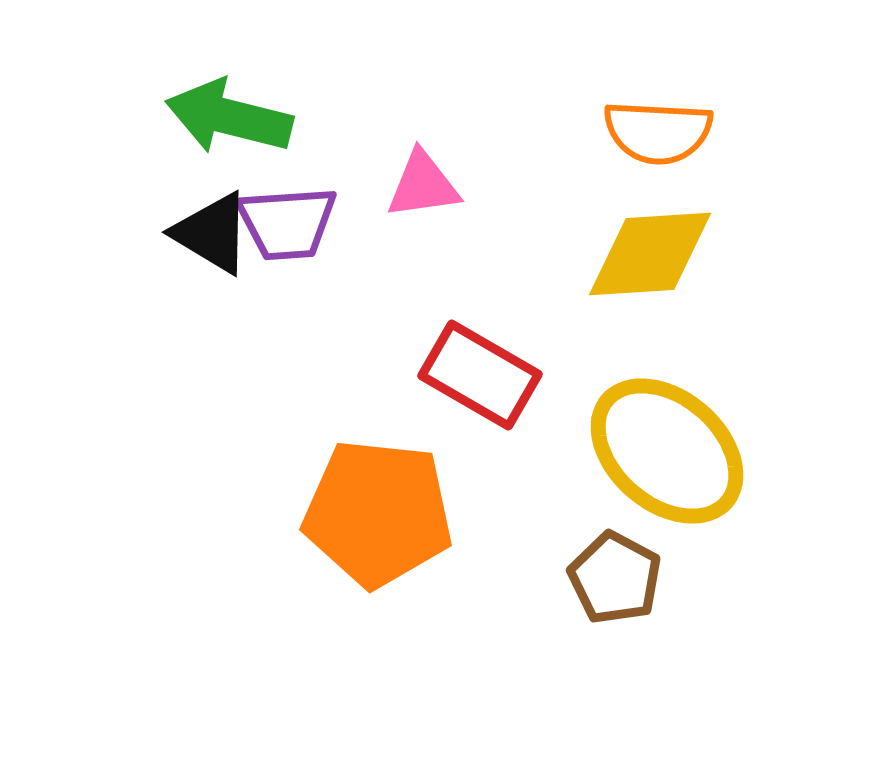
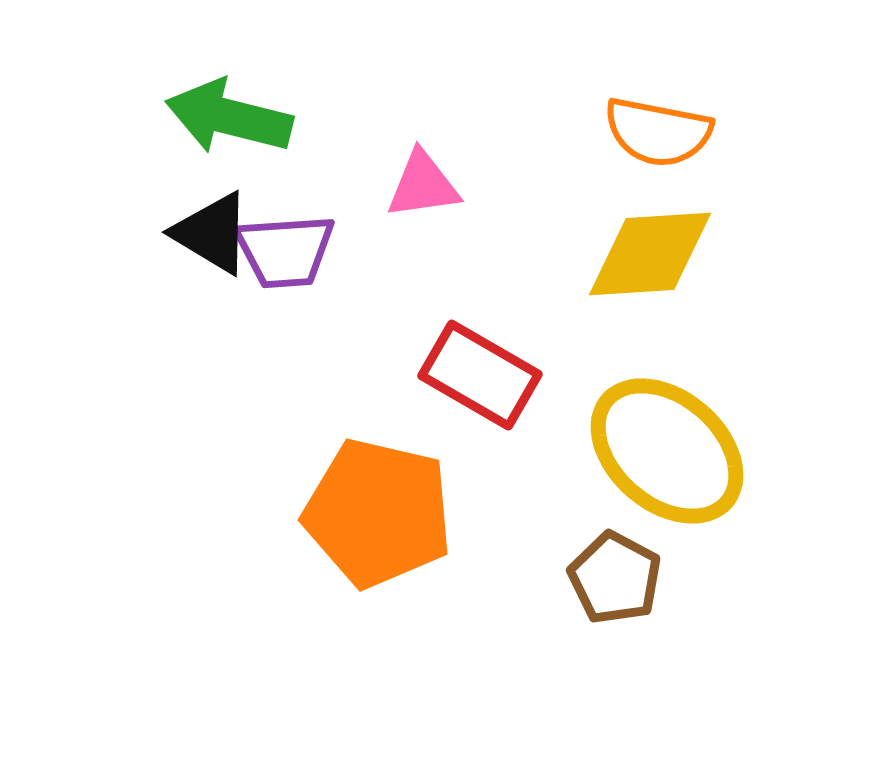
orange semicircle: rotated 8 degrees clockwise
purple trapezoid: moved 2 px left, 28 px down
orange pentagon: rotated 7 degrees clockwise
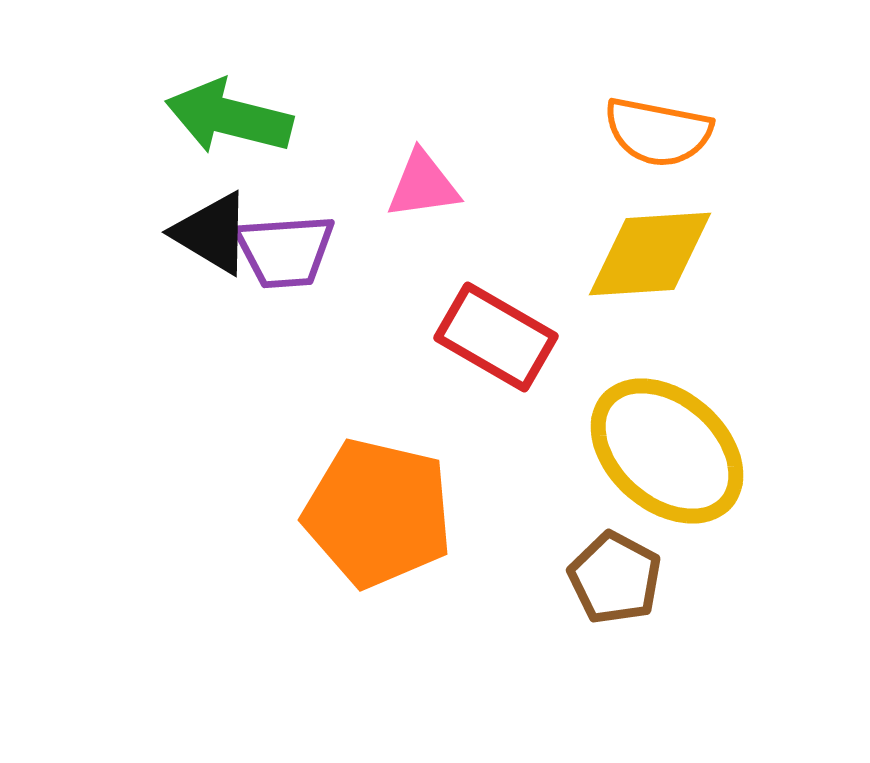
red rectangle: moved 16 px right, 38 px up
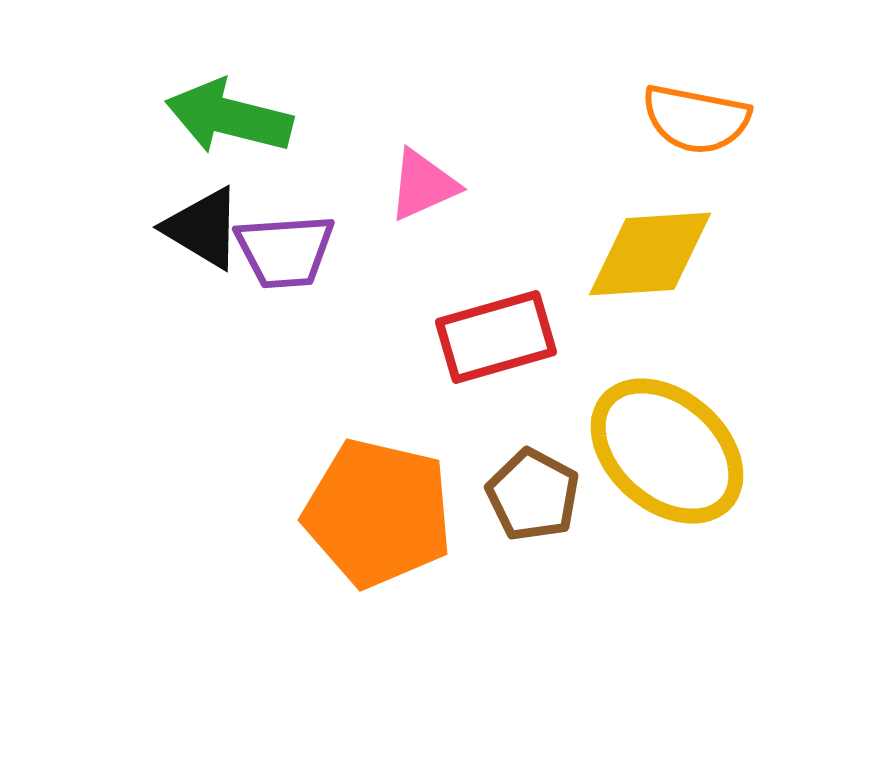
orange semicircle: moved 38 px right, 13 px up
pink triangle: rotated 16 degrees counterclockwise
black triangle: moved 9 px left, 5 px up
red rectangle: rotated 46 degrees counterclockwise
brown pentagon: moved 82 px left, 83 px up
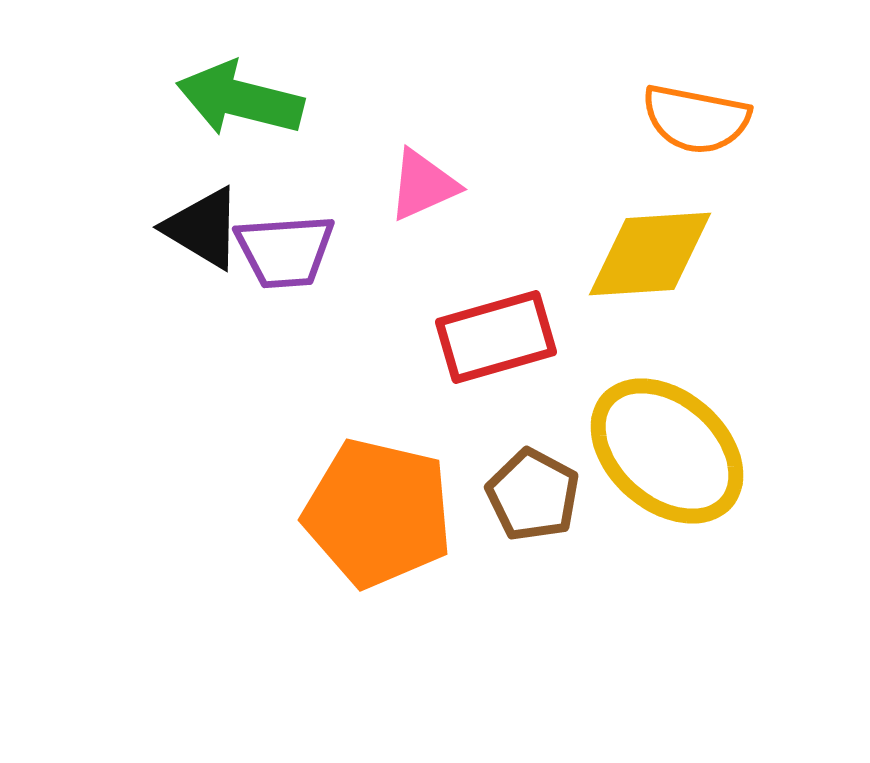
green arrow: moved 11 px right, 18 px up
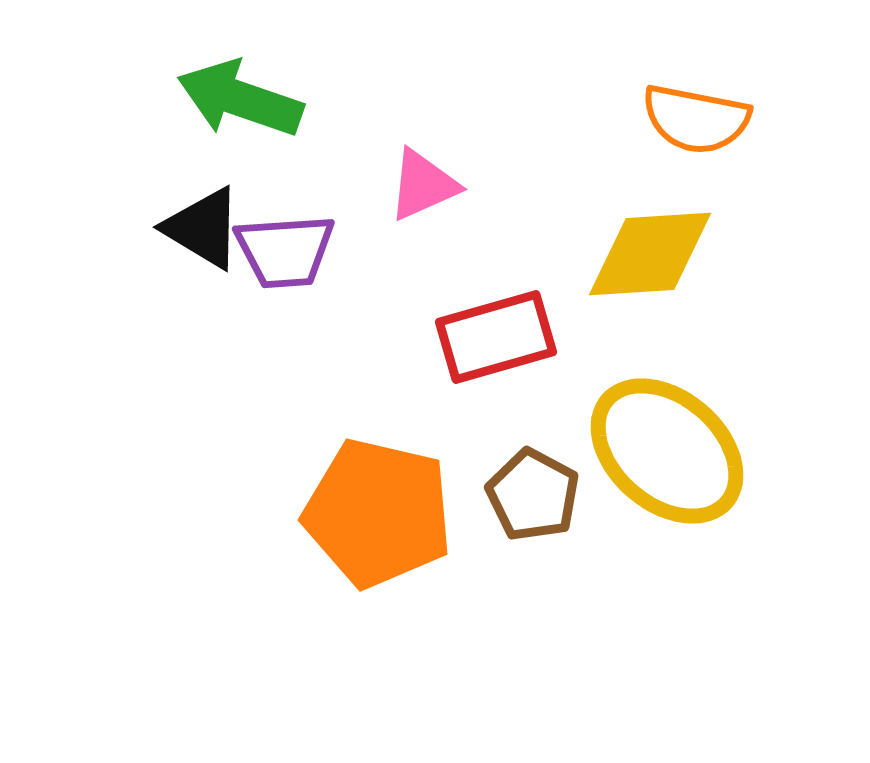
green arrow: rotated 5 degrees clockwise
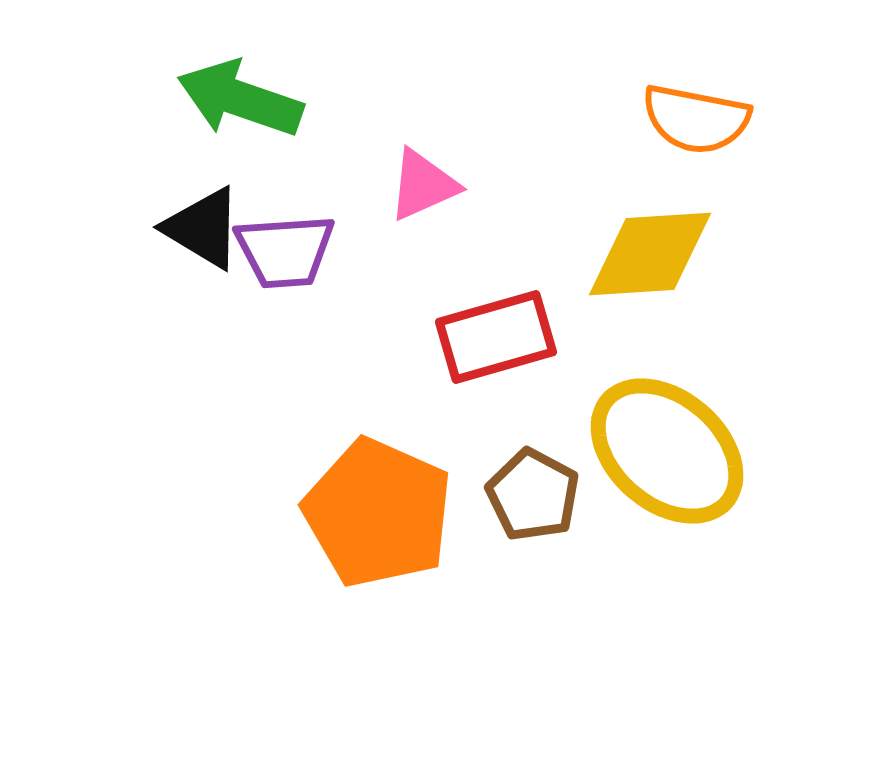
orange pentagon: rotated 11 degrees clockwise
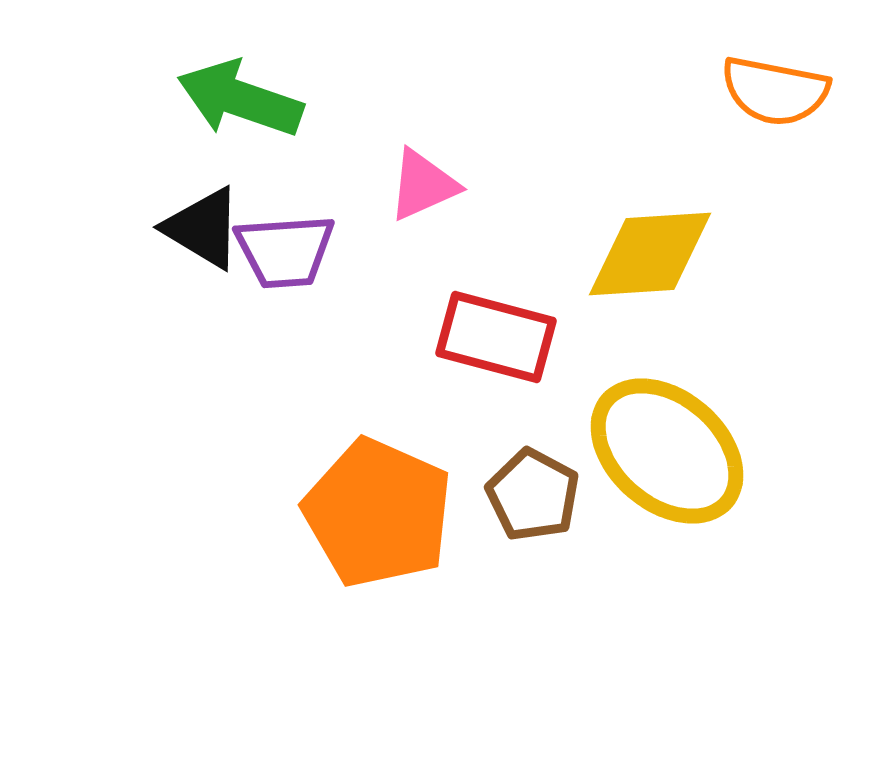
orange semicircle: moved 79 px right, 28 px up
red rectangle: rotated 31 degrees clockwise
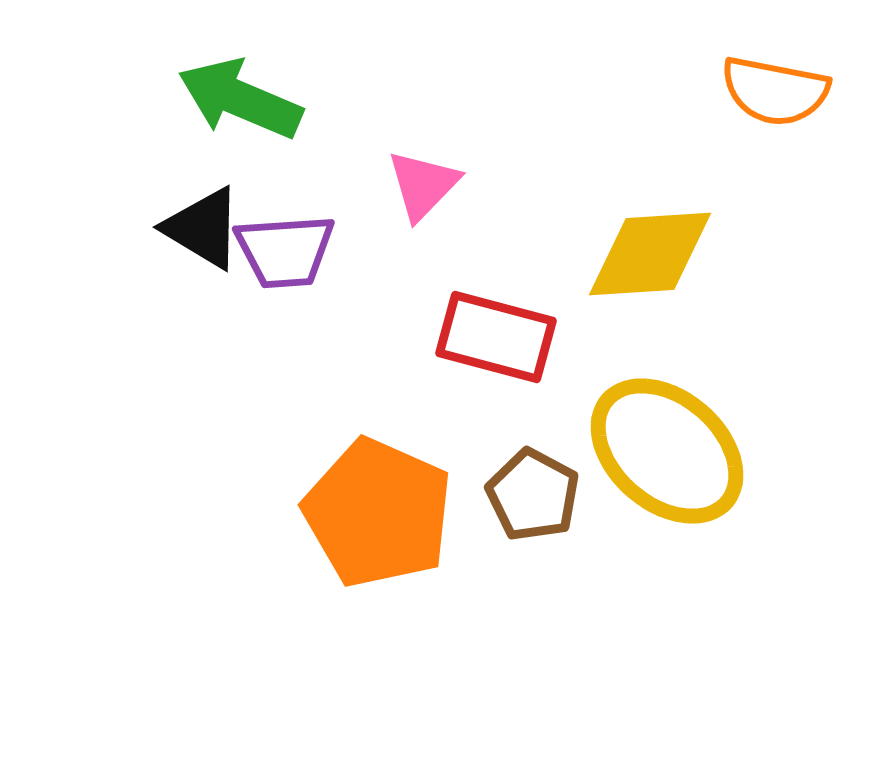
green arrow: rotated 4 degrees clockwise
pink triangle: rotated 22 degrees counterclockwise
